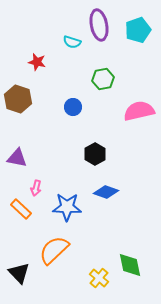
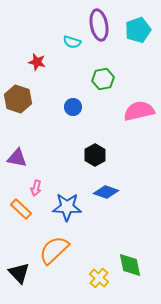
black hexagon: moved 1 px down
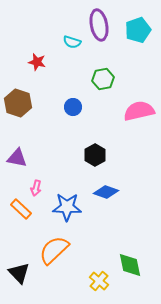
brown hexagon: moved 4 px down
yellow cross: moved 3 px down
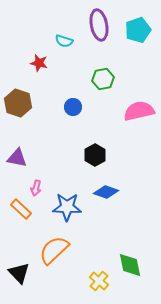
cyan semicircle: moved 8 px left, 1 px up
red star: moved 2 px right, 1 px down
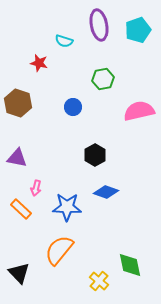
orange semicircle: moved 5 px right; rotated 8 degrees counterclockwise
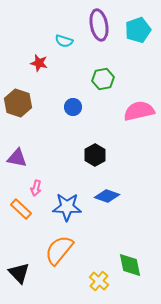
blue diamond: moved 1 px right, 4 px down
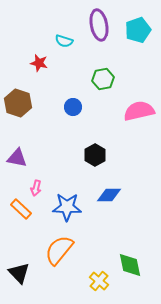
blue diamond: moved 2 px right, 1 px up; rotated 20 degrees counterclockwise
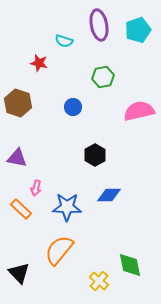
green hexagon: moved 2 px up
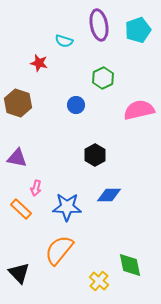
green hexagon: moved 1 px down; rotated 15 degrees counterclockwise
blue circle: moved 3 px right, 2 px up
pink semicircle: moved 1 px up
